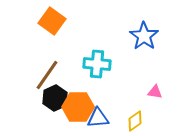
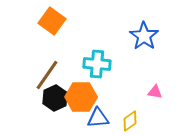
orange hexagon: moved 3 px right, 10 px up
yellow diamond: moved 5 px left
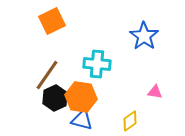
orange square: rotated 28 degrees clockwise
orange hexagon: rotated 8 degrees clockwise
blue triangle: moved 16 px left, 2 px down; rotated 20 degrees clockwise
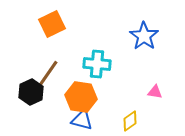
orange square: moved 3 px down
black hexagon: moved 24 px left, 6 px up
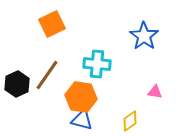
black hexagon: moved 14 px left, 8 px up
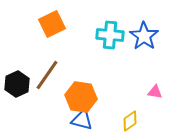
cyan cross: moved 13 px right, 29 px up
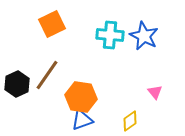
blue star: rotated 8 degrees counterclockwise
pink triangle: rotated 42 degrees clockwise
blue triangle: rotated 35 degrees counterclockwise
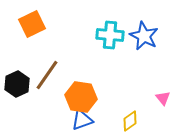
orange square: moved 20 px left
pink triangle: moved 8 px right, 6 px down
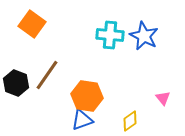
orange square: rotated 28 degrees counterclockwise
black hexagon: moved 1 px left, 1 px up; rotated 15 degrees counterclockwise
orange hexagon: moved 6 px right, 1 px up
